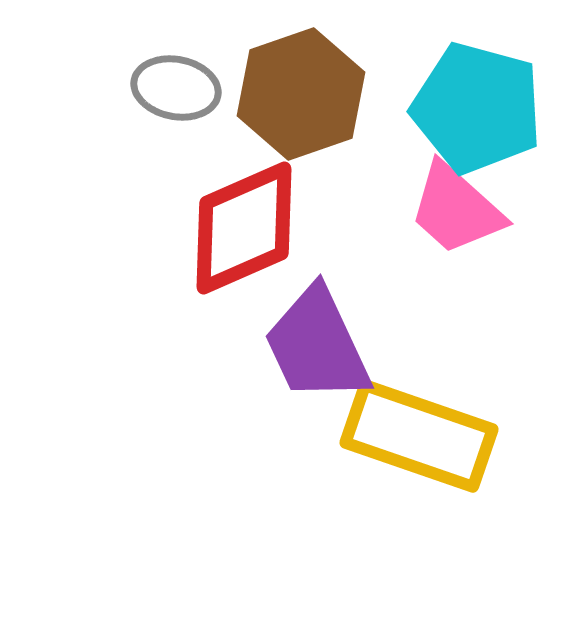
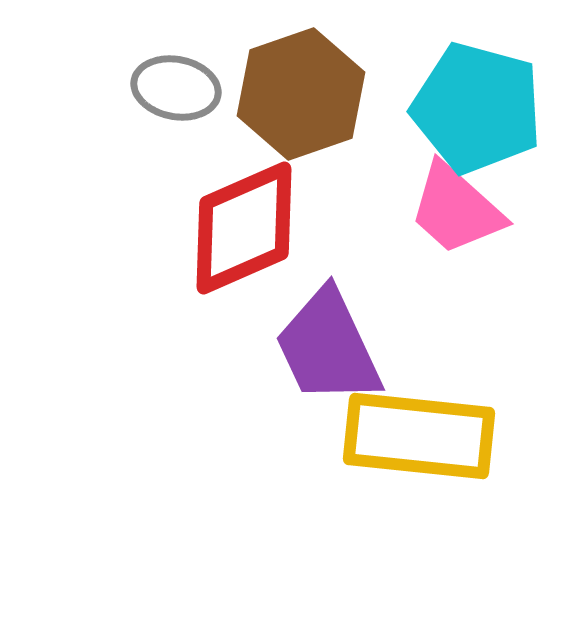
purple trapezoid: moved 11 px right, 2 px down
yellow rectangle: rotated 13 degrees counterclockwise
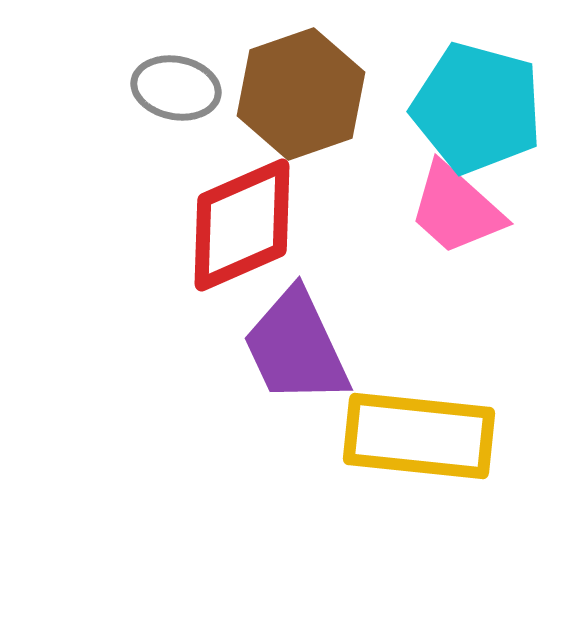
red diamond: moved 2 px left, 3 px up
purple trapezoid: moved 32 px left
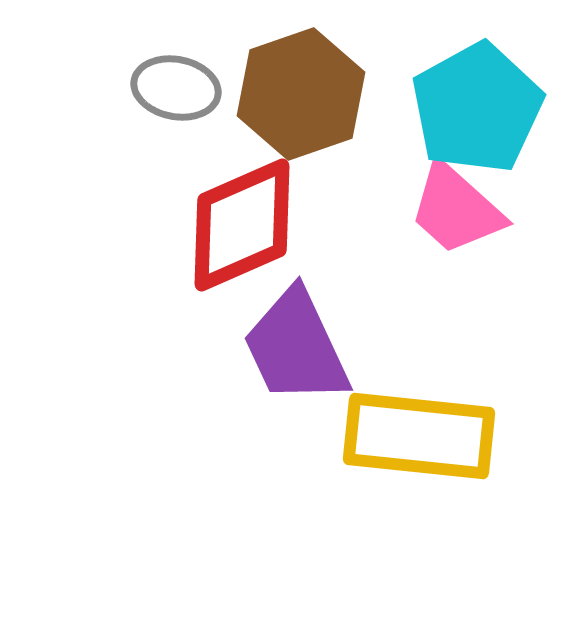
cyan pentagon: rotated 28 degrees clockwise
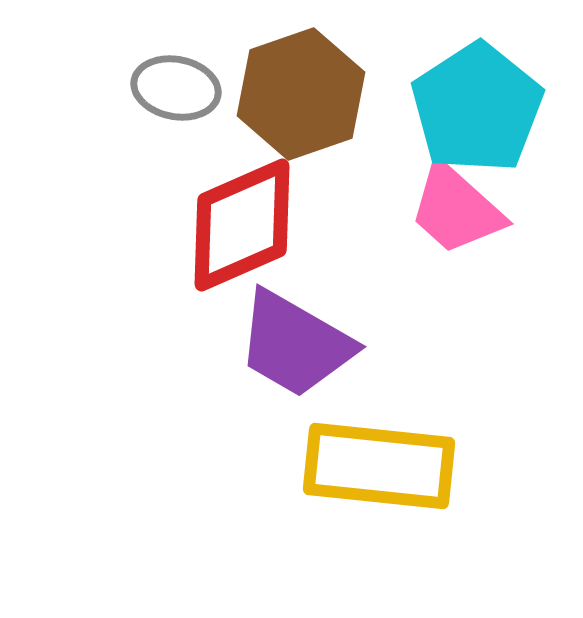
cyan pentagon: rotated 4 degrees counterclockwise
purple trapezoid: moved 1 px left, 3 px up; rotated 35 degrees counterclockwise
yellow rectangle: moved 40 px left, 30 px down
